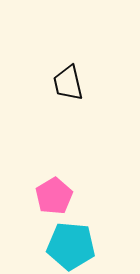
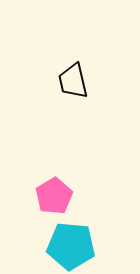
black trapezoid: moved 5 px right, 2 px up
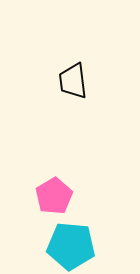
black trapezoid: rotated 6 degrees clockwise
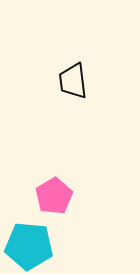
cyan pentagon: moved 42 px left
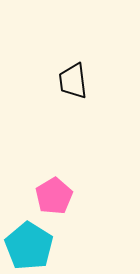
cyan pentagon: rotated 27 degrees clockwise
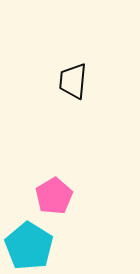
black trapezoid: rotated 12 degrees clockwise
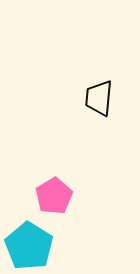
black trapezoid: moved 26 px right, 17 px down
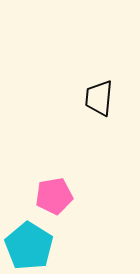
pink pentagon: rotated 21 degrees clockwise
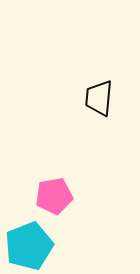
cyan pentagon: rotated 18 degrees clockwise
